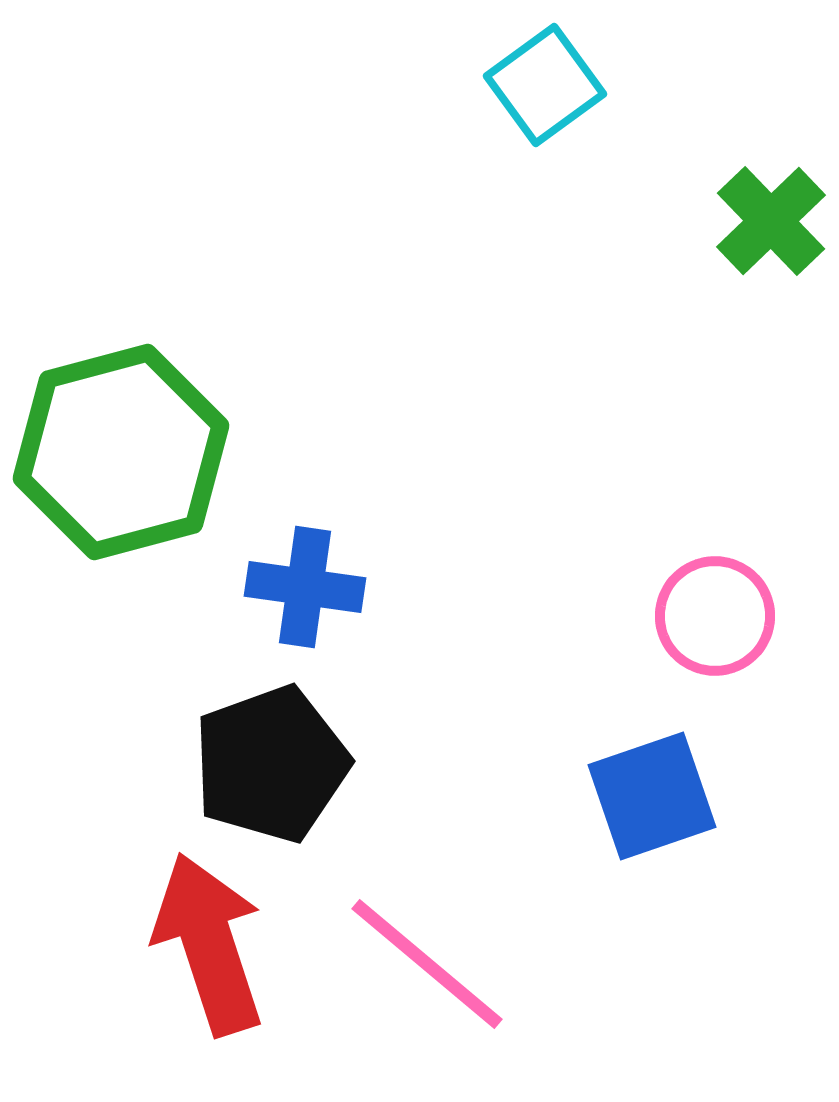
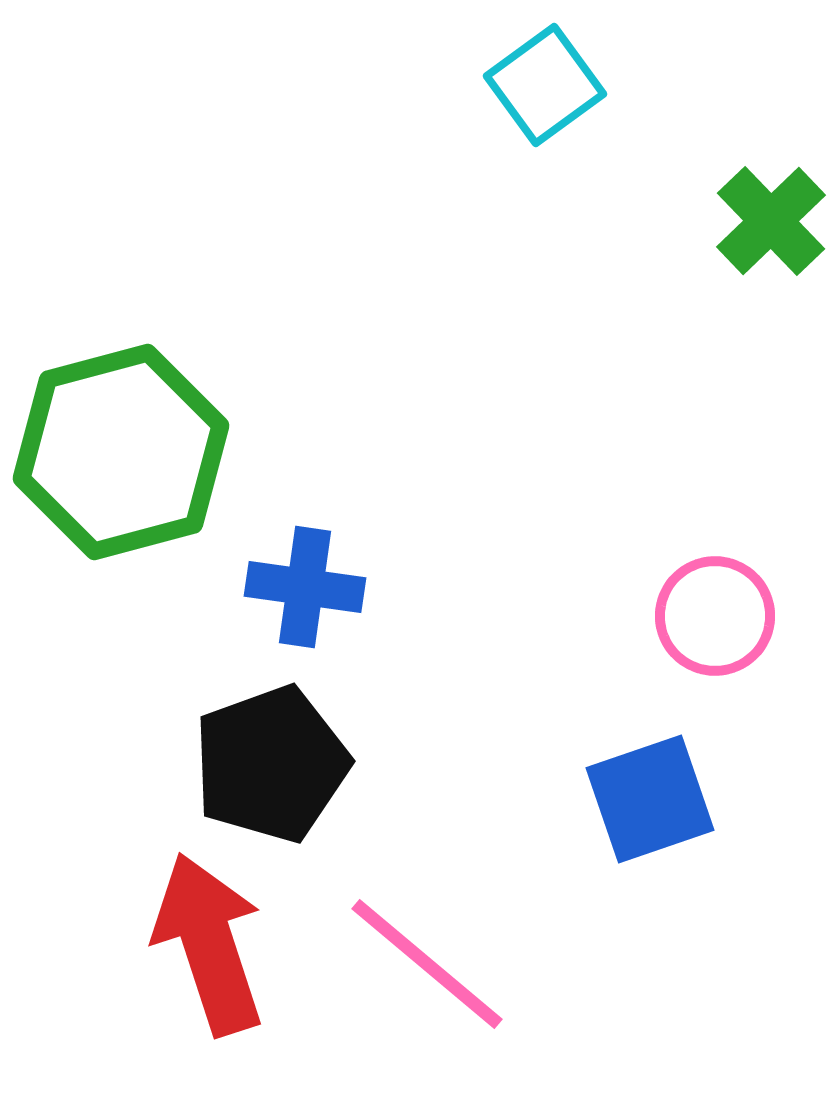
blue square: moved 2 px left, 3 px down
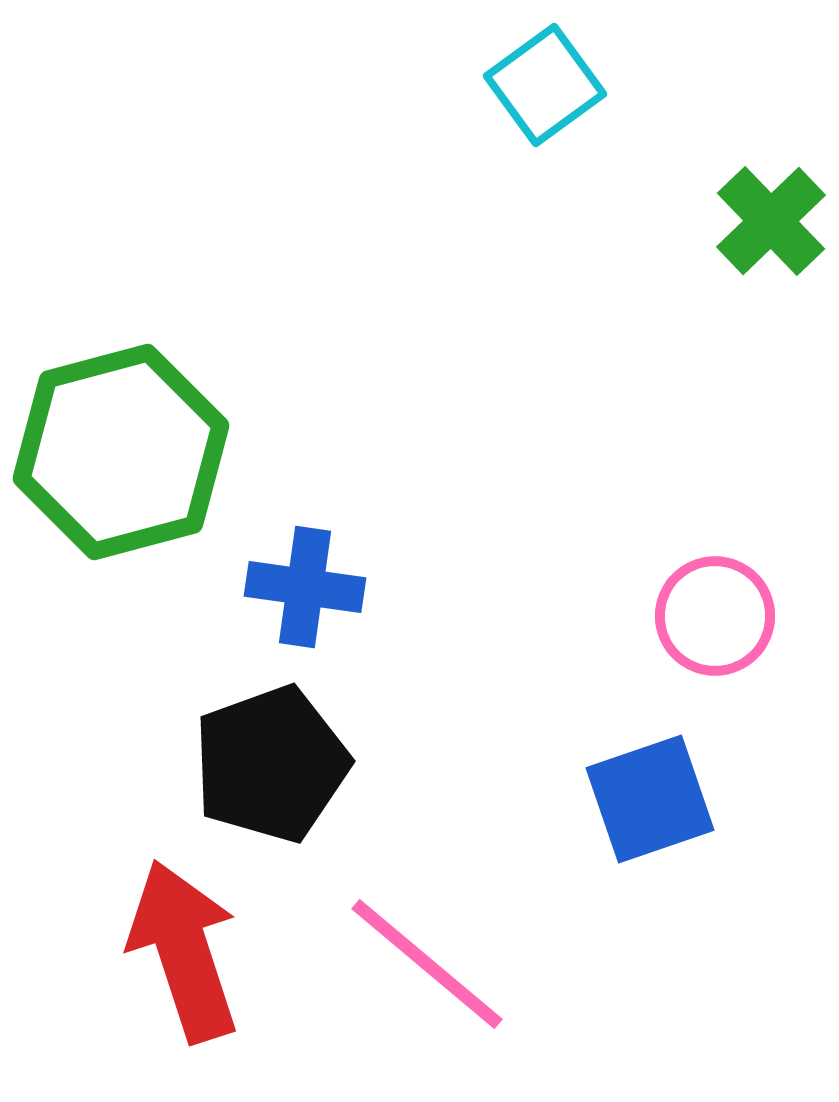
red arrow: moved 25 px left, 7 px down
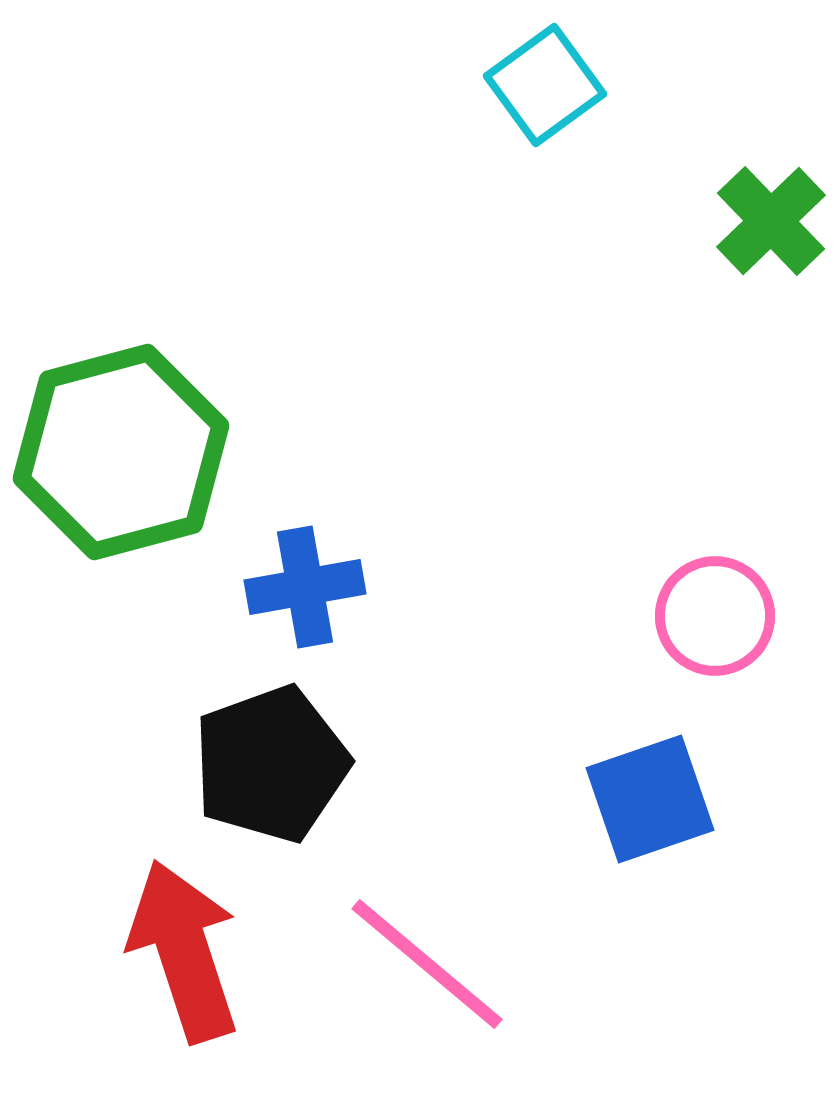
blue cross: rotated 18 degrees counterclockwise
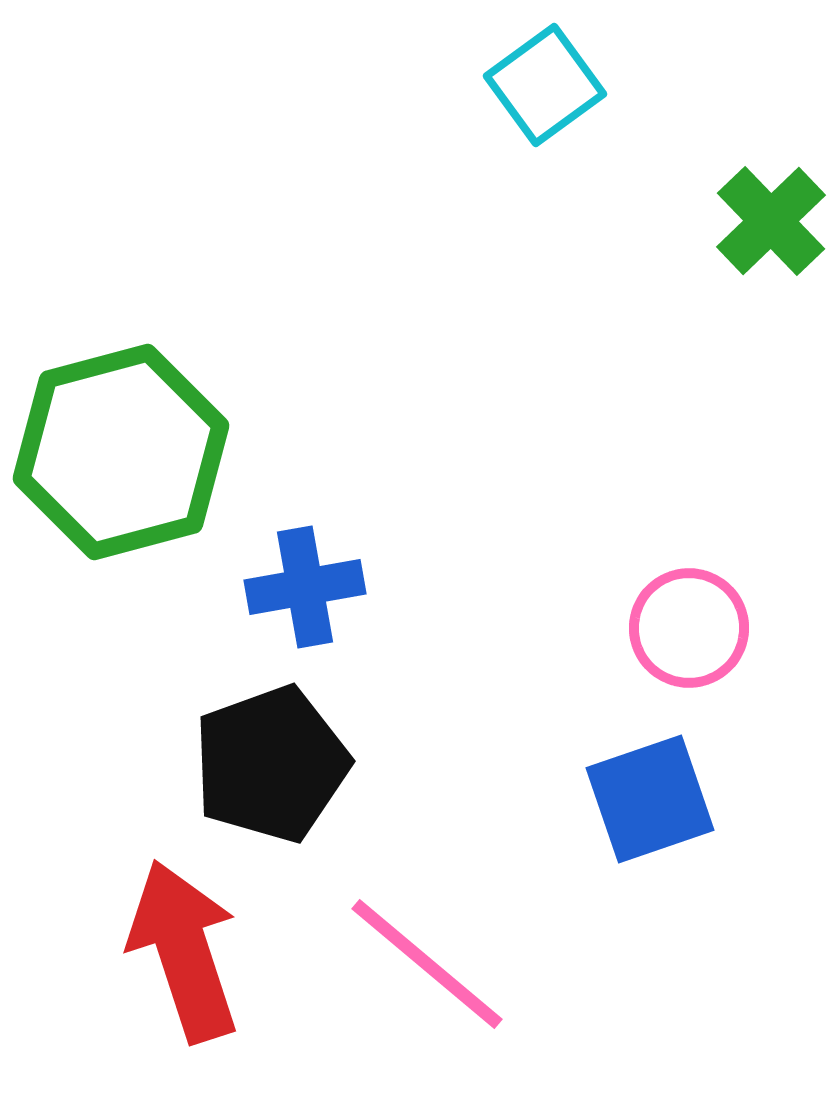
pink circle: moved 26 px left, 12 px down
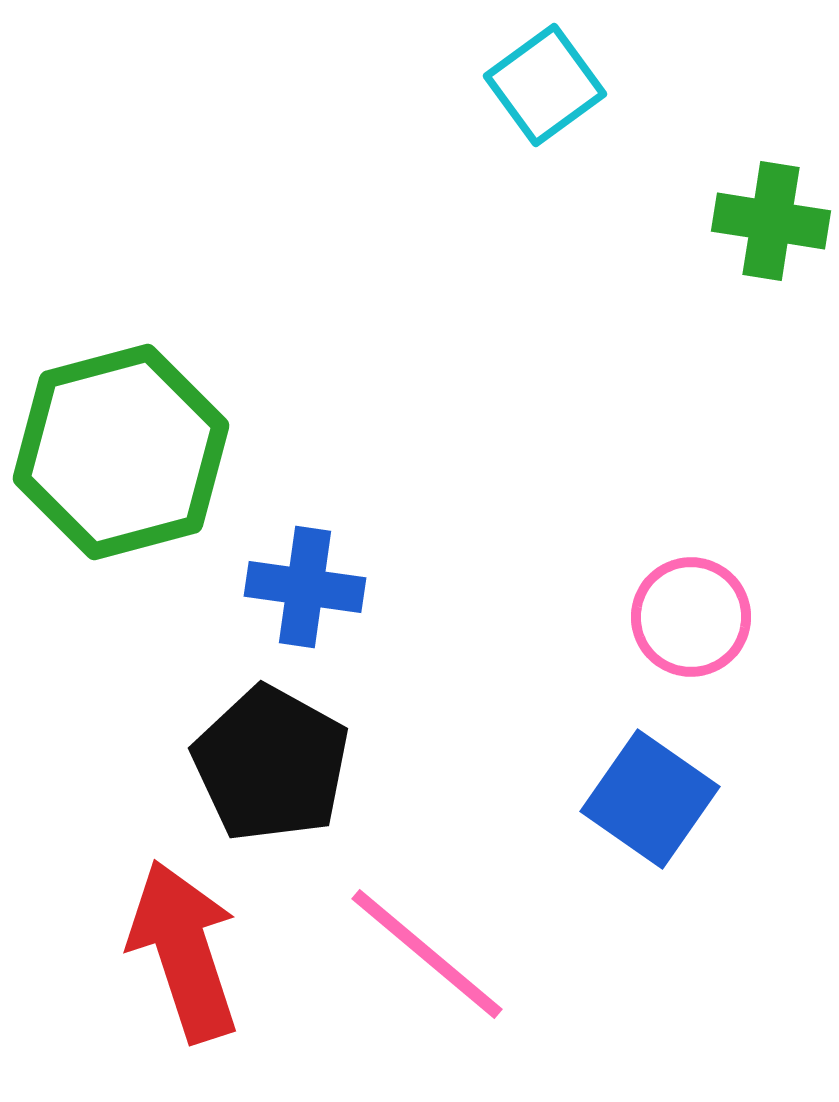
green cross: rotated 37 degrees counterclockwise
blue cross: rotated 18 degrees clockwise
pink circle: moved 2 px right, 11 px up
black pentagon: rotated 23 degrees counterclockwise
blue square: rotated 36 degrees counterclockwise
pink line: moved 10 px up
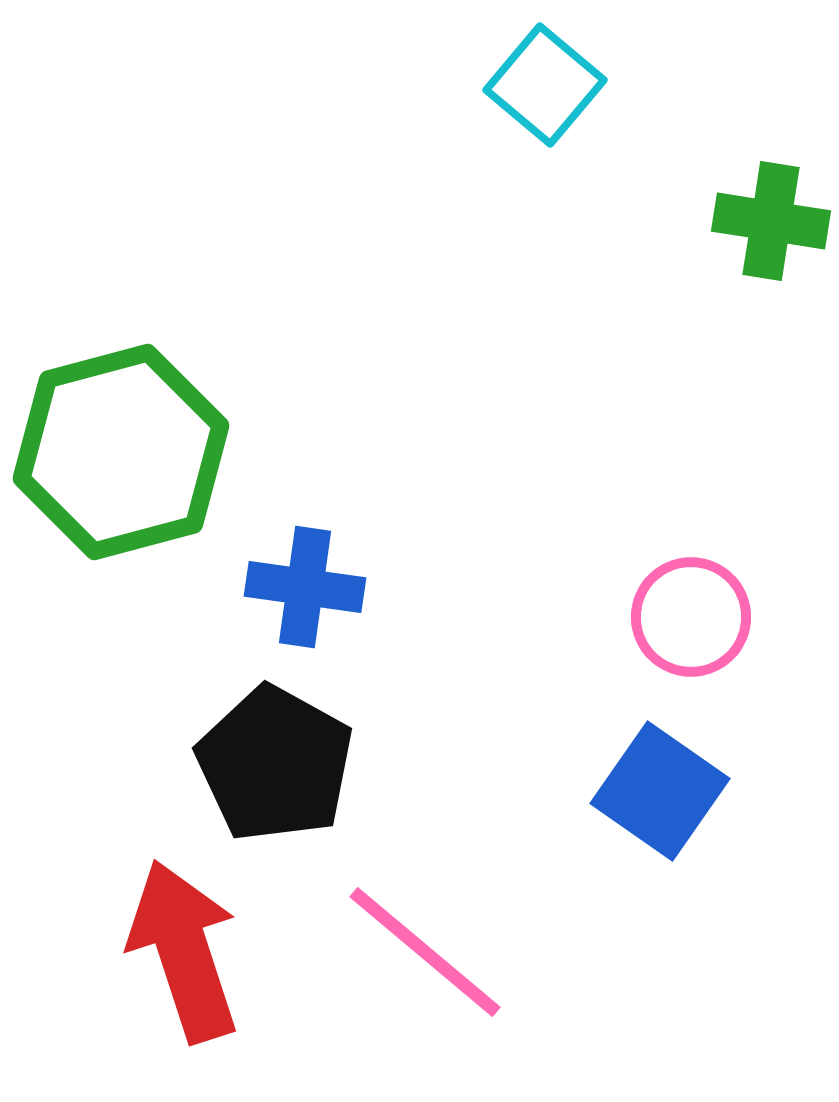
cyan square: rotated 14 degrees counterclockwise
black pentagon: moved 4 px right
blue square: moved 10 px right, 8 px up
pink line: moved 2 px left, 2 px up
